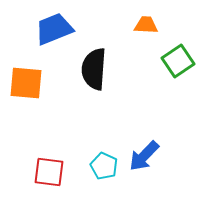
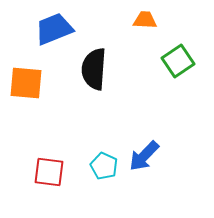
orange trapezoid: moved 1 px left, 5 px up
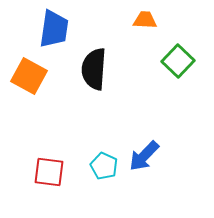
blue trapezoid: rotated 120 degrees clockwise
green square: rotated 12 degrees counterclockwise
orange square: moved 3 px right, 7 px up; rotated 24 degrees clockwise
